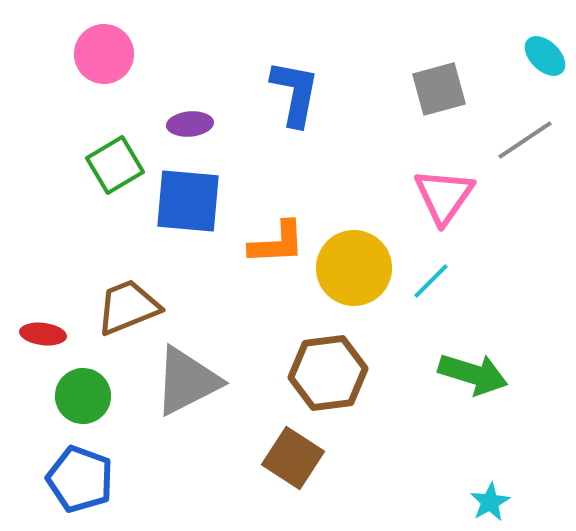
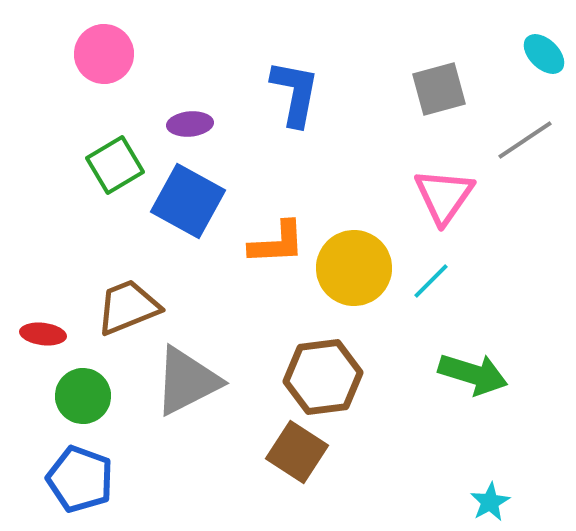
cyan ellipse: moved 1 px left, 2 px up
blue square: rotated 24 degrees clockwise
brown hexagon: moved 5 px left, 4 px down
brown square: moved 4 px right, 6 px up
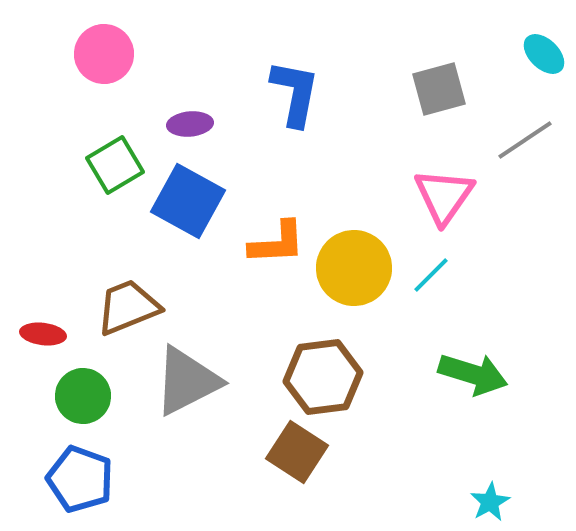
cyan line: moved 6 px up
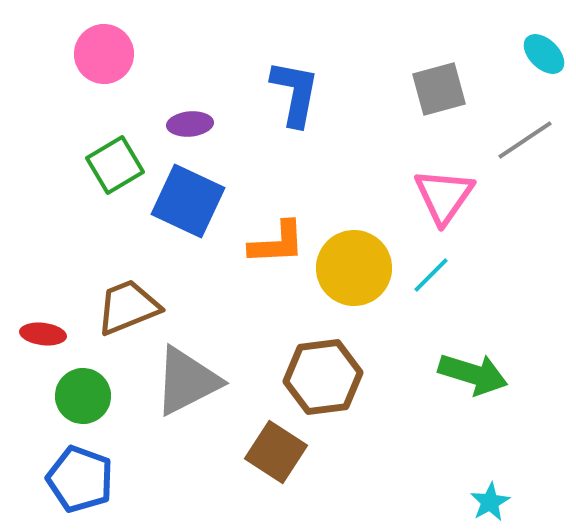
blue square: rotated 4 degrees counterclockwise
brown square: moved 21 px left
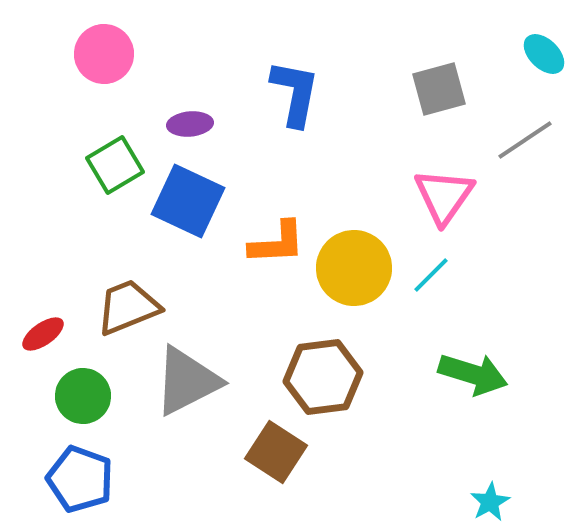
red ellipse: rotated 42 degrees counterclockwise
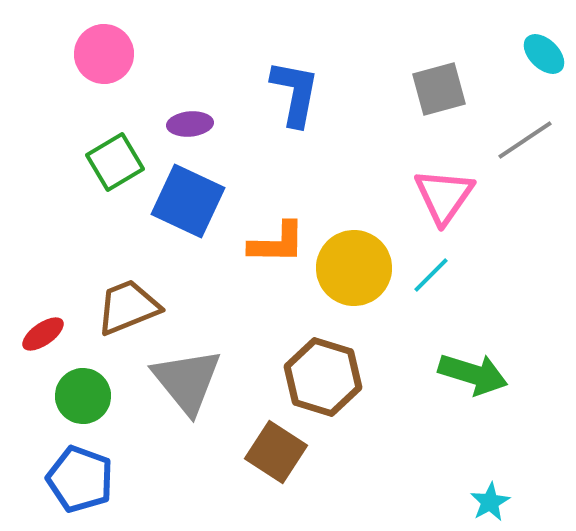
green square: moved 3 px up
orange L-shape: rotated 4 degrees clockwise
brown hexagon: rotated 24 degrees clockwise
gray triangle: rotated 42 degrees counterclockwise
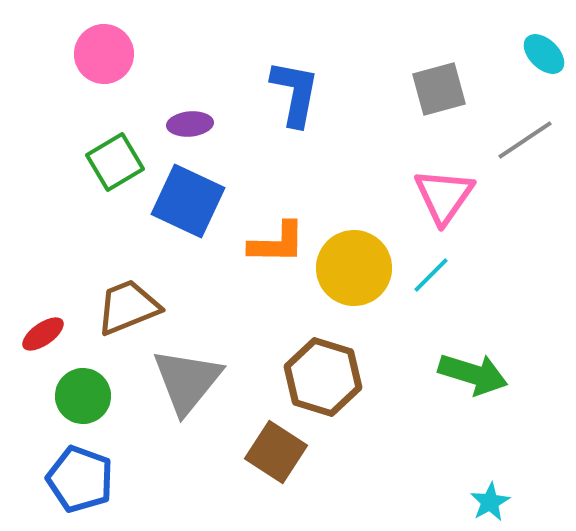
gray triangle: rotated 18 degrees clockwise
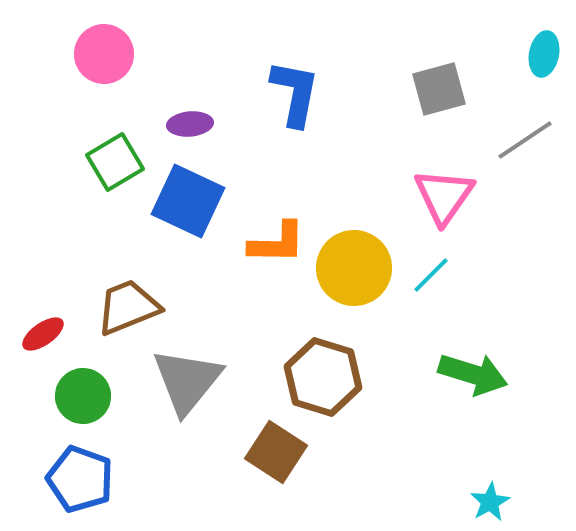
cyan ellipse: rotated 57 degrees clockwise
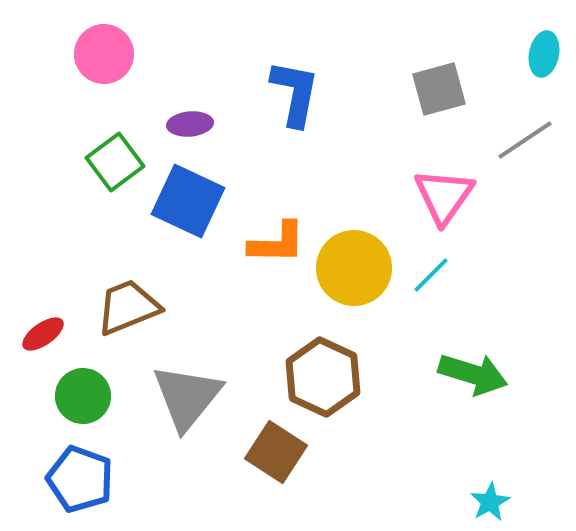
green square: rotated 6 degrees counterclockwise
brown hexagon: rotated 8 degrees clockwise
gray triangle: moved 16 px down
